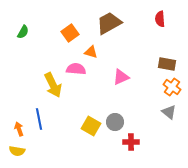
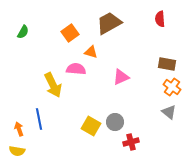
red cross: rotated 14 degrees counterclockwise
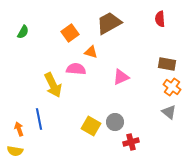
yellow semicircle: moved 2 px left
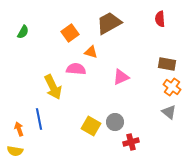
yellow arrow: moved 2 px down
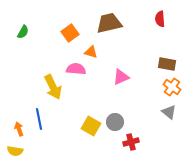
brown trapezoid: rotated 16 degrees clockwise
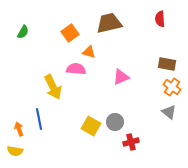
orange triangle: moved 2 px left
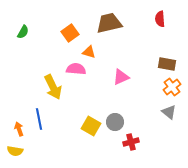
orange cross: rotated 18 degrees clockwise
